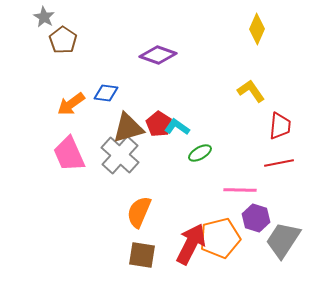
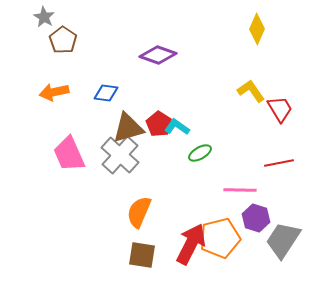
orange arrow: moved 17 px left, 12 px up; rotated 24 degrees clockwise
red trapezoid: moved 17 px up; rotated 36 degrees counterclockwise
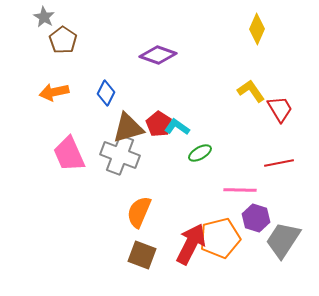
blue diamond: rotated 70 degrees counterclockwise
gray cross: rotated 21 degrees counterclockwise
brown square: rotated 12 degrees clockwise
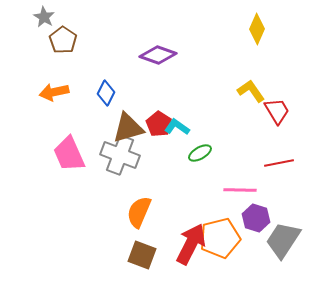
red trapezoid: moved 3 px left, 2 px down
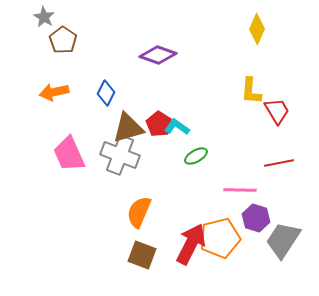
yellow L-shape: rotated 140 degrees counterclockwise
green ellipse: moved 4 px left, 3 px down
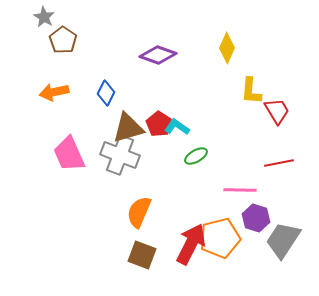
yellow diamond: moved 30 px left, 19 px down
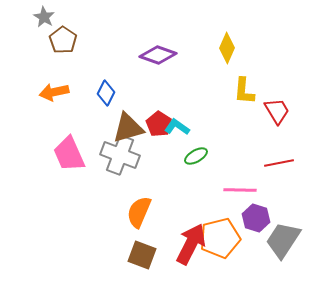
yellow L-shape: moved 7 px left
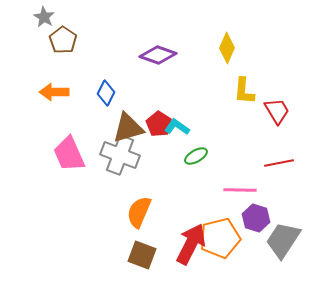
orange arrow: rotated 12 degrees clockwise
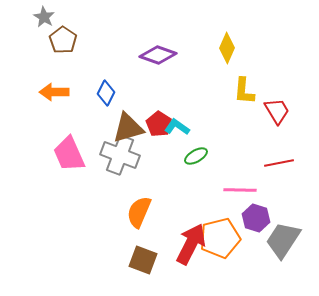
brown square: moved 1 px right, 5 px down
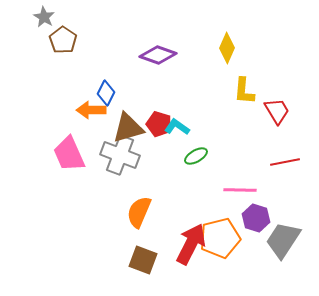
orange arrow: moved 37 px right, 18 px down
red pentagon: rotated 15 degrees counterclockwise
red line: moved 6 px right, 1 px up
